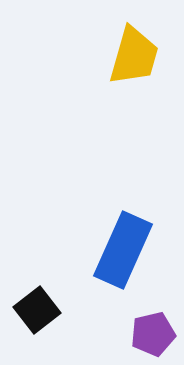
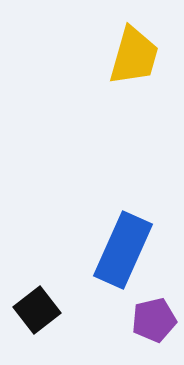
purple pentagon: moved 1 px right, 14 px up
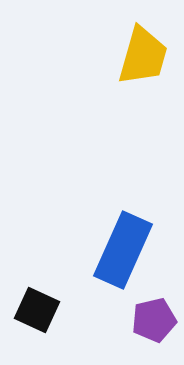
yellow trapezoid: moved 9 px right
black square: rotated 27 degrees counterclockwise
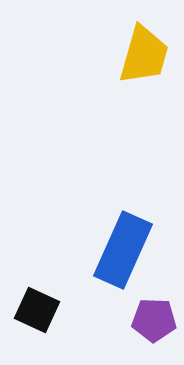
yellow trapezoid: moved 1 px right, 1 px up
purple pentagon: rotated 15 degrees clockwise
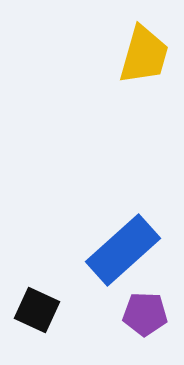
blue rectangle: rotated 24 degrees clockwise
purple pentagon: moved 9 px left, 6 px up
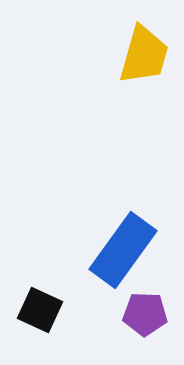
blue rectangle: rotated 12 degrees counterclockwise
black square: moved 3 px right
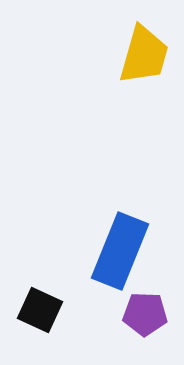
blue rectangle: moved 3 px left, 1 px down; rotated 14 degrees counterclockwise
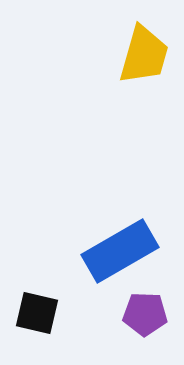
blue rectangle: rotated 38 degrees clockwise
black square: moved 3 px left, 3 px down; rotated 12 degrees counterclockwise
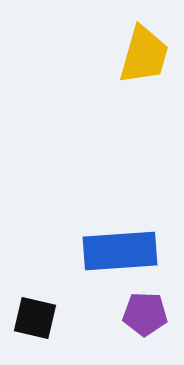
blue rectangle: rotated 26 degrees clockwise
black square: moved 2 px left, 5 px down
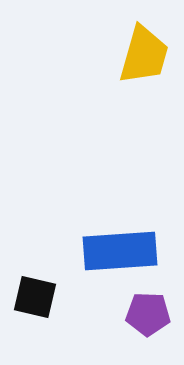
purple pentagon: moved 3 px right
black square: moved 21 px up
